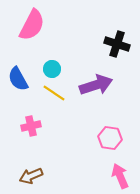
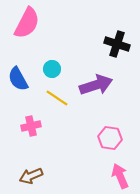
pink semicircle: moved 5 px left, 2 px up
yellow line: moved 3 px right, 5 px down
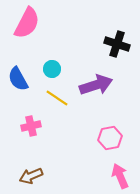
pink hexagon: rotated 20 degrees counterclockwise
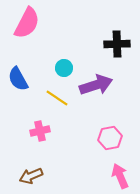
black cross: rotated 20 degrees counterclockwise
cyan circle: moved 12 px right, 1 px up
pink cross: moved 9 px right, 5 px down
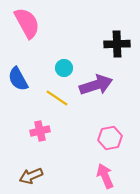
pink semicircle: rotated 56 degrees counterclockwise
pink arrow: moved 15 px left
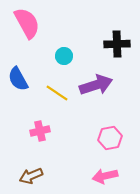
cyan circle: moved 12 px up
yellow line: moved 5 px up
pink arrow: rotated 80 degrees counterclockwise
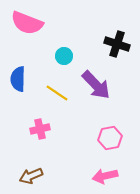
pink semicircle: rotated 140 degrees clockwise
black cross: rotated 20 degrees clockwise
blue semicircle: rotated 30 degrees clockwise
purple arrow: rotated 64 degrees clockwise
pink cross: moved 2 px up
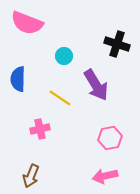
purple arrow: rotated 12 degrees clockwise
yellow line: moved 3 px right, 5 px down
brown arrow: rotated 45 degrees counterclockwise
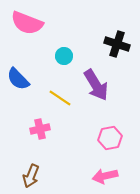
blue semicircle: rotated 45 degrees counterclockwise
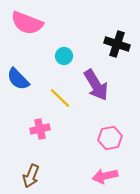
yellow line: rotated 10 degrees clockwise
